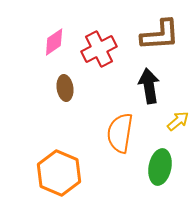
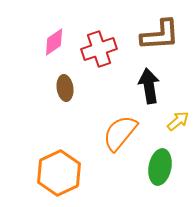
red cross: rotated 8 degrees clockwise
orange semicircle: rotated 30 degrees clockwise
orange hexagon: rotated 12 degrees clockwise
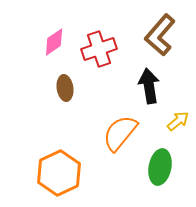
brown L-shape: rotated 135 degrees clockwise
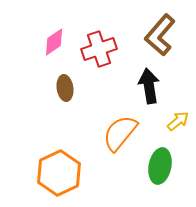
green ellipse: moved 1 px up
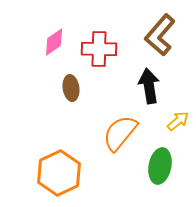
red cross: rotated 20 degrees clockwise
brown ellipse: moved 6 px right
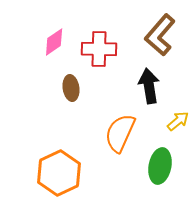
orange semicircle: rotated 15 degrees counterclockwise
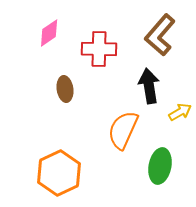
pink diamond: moved 5 px left, 9 px up
brown ellipse: moved 6 px left, 1 px down
yellow arrow: moved 2 px right, 9 px up; rotated 10 degrees clockwise
orange semicircle: moved 3 px right, 3 px up
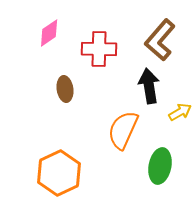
brown L-shape: moved 5 px down
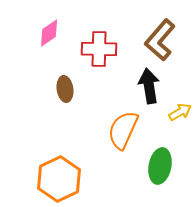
orange hexagon: moved 6 px down
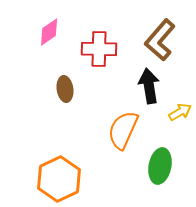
pink diamond: moved 1 px up
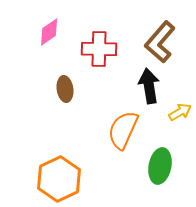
brown L-shape: moved 2 px down
